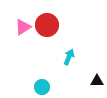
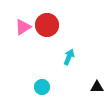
black triangle: moved 6 px down
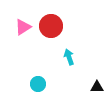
red circle: moved 4 px right, 1 px down
cyan arrow: rotated 42 degrees counterclockwise
cyan circle: moved 4 px left, 3 px up
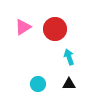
red circle: moved 4 px right, 3 px down
black triangle: moved 28 px left, 3 px up
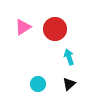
black triangle: rotated 40 degrees counterclockwise
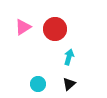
cyan arrow: rotated 35 degrees clockwise
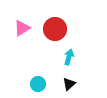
pink triangle: moved 1 px left, 1 px down
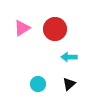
cyan arrow: rotated 105 degrees counterclockwise
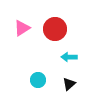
cyan circle: moved 4 px up
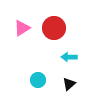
red circle: moved 1 px left, 1 px up
